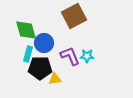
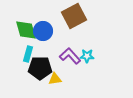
blue circle: moved 1 px left, 12 px up
purple L-shape: rotated 20 degrees counterclockwise
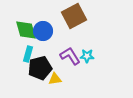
purple L-shape: rotated 10 degrees clockwise
black pentagon: rotated 15 degrees counterclockwise
